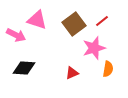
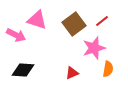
black diamond: moved 1 px left, 2 px down
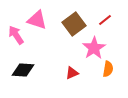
red line: moved 3 px right, 1 px up
pink arrow: rotated 150 degrees counterclockwise
pink star: rotated 15 degrees counterclockwise
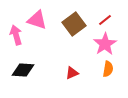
pink arrow: rotated 18 degrees clockwise
pink star: moved 11 px right, 4 px up
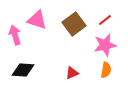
pink arrow: moved 1 px left
pink star: moved 1 px down; rotated 20 degrees clockwise
orange semicircle: moved 2 px left, 1 px down
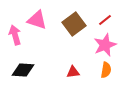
pink star: rotated 10 degrees counterclockwise
red triangle: moved 1 px right, 1 px up; rotated 16 degrees clockwise
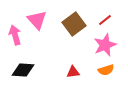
pink triangle: rotated 30 degrees clockwise
orange semicircle: rotated 63 degrees clockwise
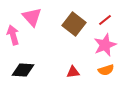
pink triangle: moved 5 px left, 3 px up
brown square: rotated 15 degrees counterclockwise
pink arrow: moved 2 px left
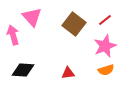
pink star: moved 1 px down
red triangle: moved 5 px left, 1 px down
